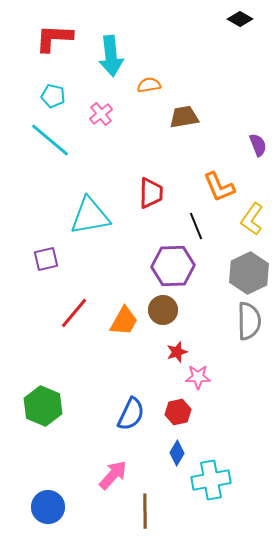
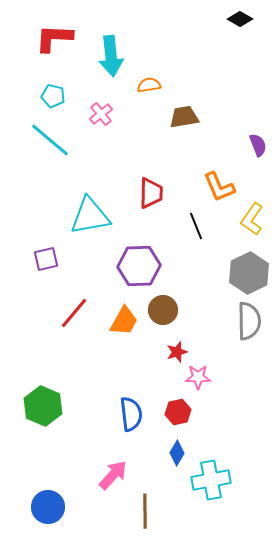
purple hexagon: moved 34 px left
blue semicircle: rotated 32 degrees counterclockwise
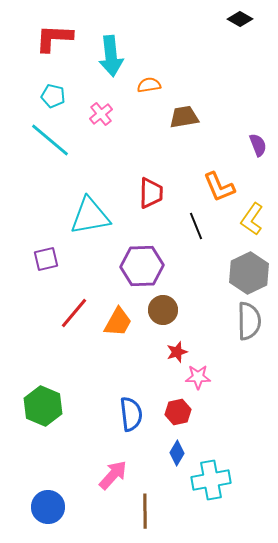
purple hexagon: moved 3 px right
orange trapezoid: moved 6 px left, 1 px down
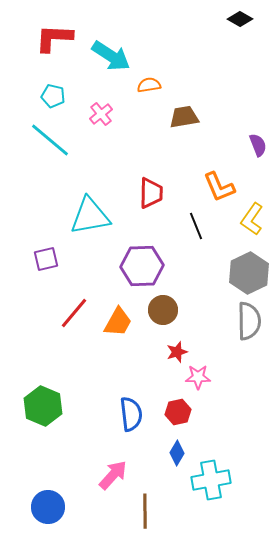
cyan arrow: rotated 51 degrees counterclockwise
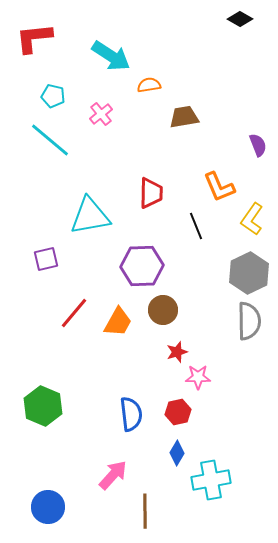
red L-shape: moved 20 px left; rotated 9 degrees counterclockwise
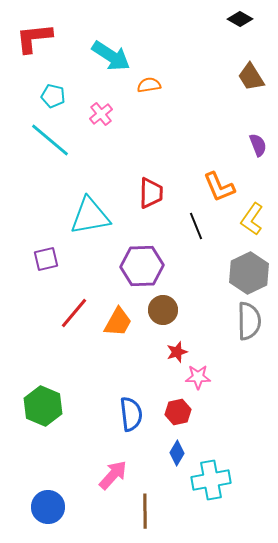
brown trapezoid: moved 67 px right, 40 px up; rotated 112 degrees counterclockwise
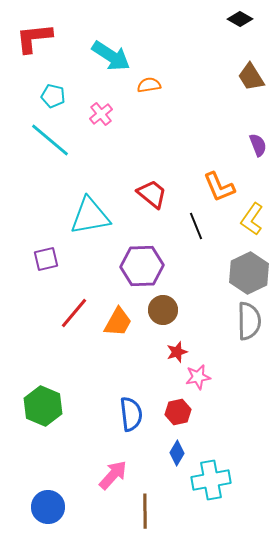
red trapezoid: moved 1 px right, 1 px down; rotated 52 degrees counterclockwise
pink star: rotated 10 degrees counterclockwise
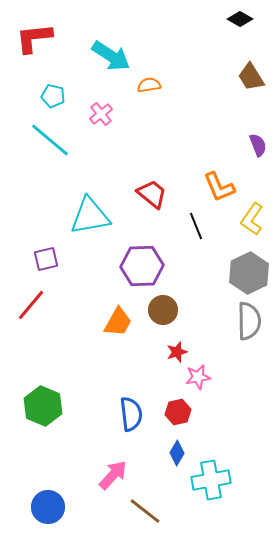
red line: moved 43 px left, 8 px up
brown line: rotated 52 degrees counterclockwise
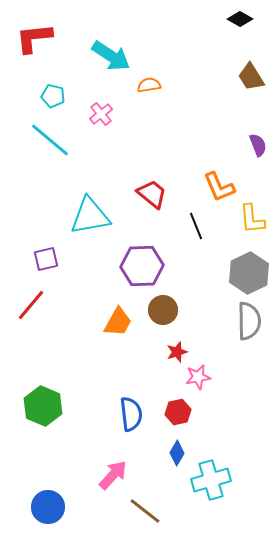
yellow L-shape: rotated 40 degrees counterclockwise
cyan cross: rotated 6 degrees counterclockwise
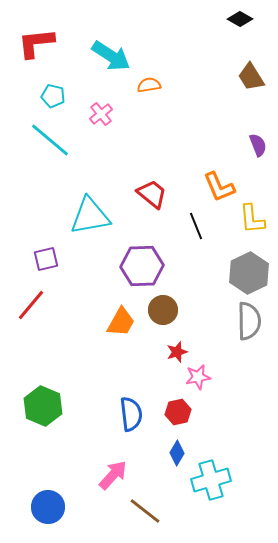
red L-shape: moved 2 px right, 5 px down
orange trapezoid: moved 3 px right
